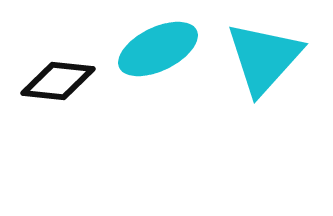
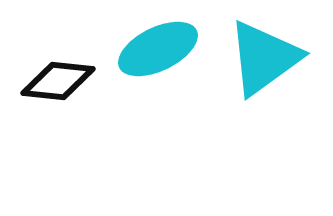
cyan triangle: rotated 12 degrees clockwise
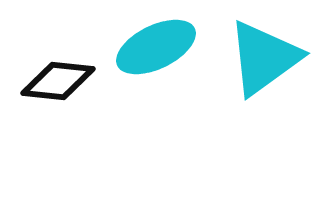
cyan ellipse: moved 2 px left, 2 px up
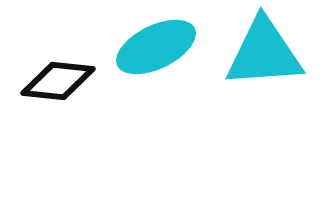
cyan triangle: moved 5 px up; rotated 32 degrees clockwise
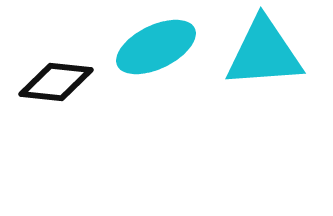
black diamond: moved 2 px left, 1 px down
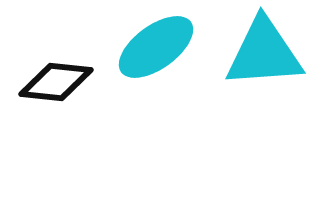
cyan ellipse: rotated 10 degrees counterclockwise
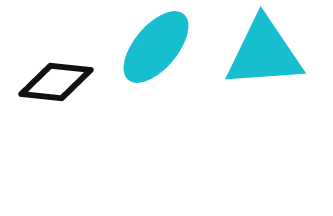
cyan ellipse: rotated 14 degrees counterclockwise
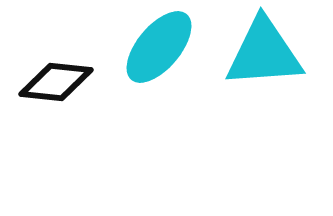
cyan ellipse: moved 3 px right
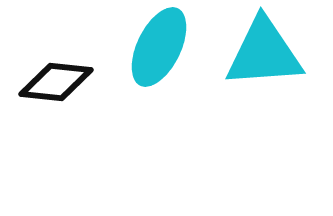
cyan ellipse: rotated 14 degrees counterclockwise
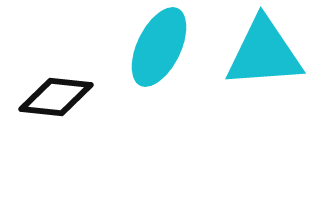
black diamond: moved 15 px down
